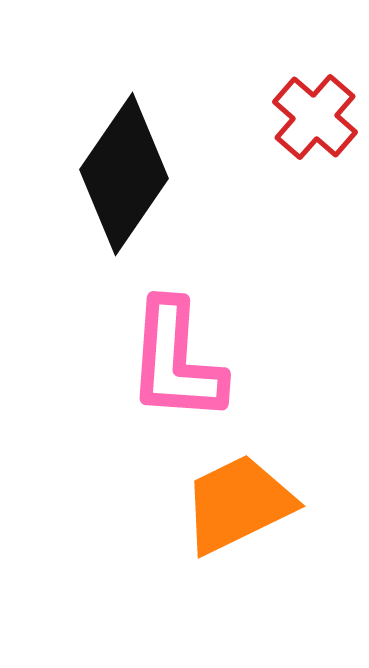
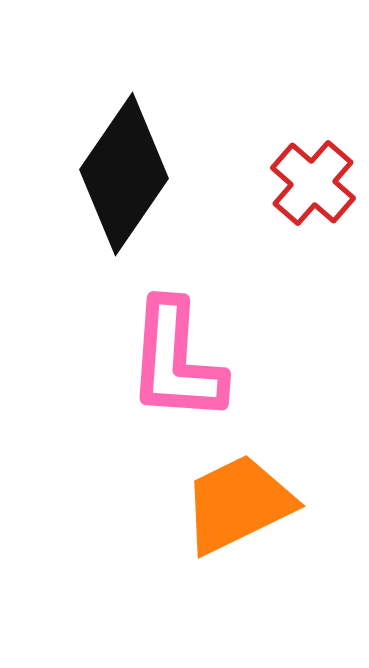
red cross: moved 2 px left, 66 px down
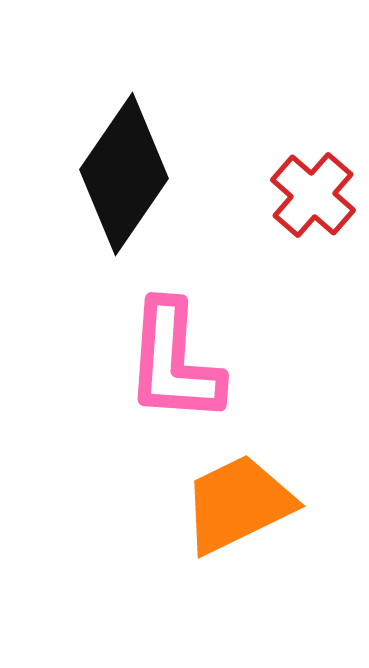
red cross: moved 12 px down
pink L-shape: moved 2 px left, 1 px down
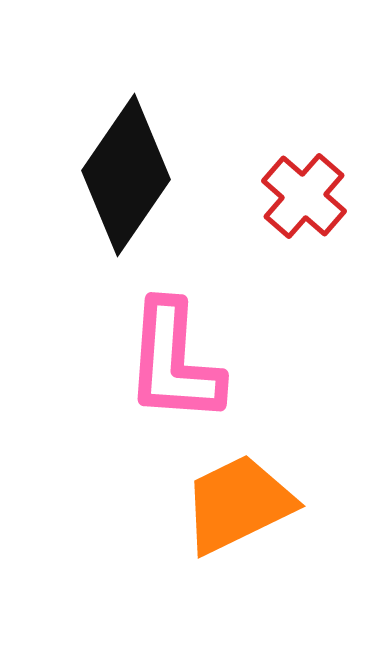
black diamond: moved 2 px right, 1 px down
red cross: moved 9 px left, 1 px down
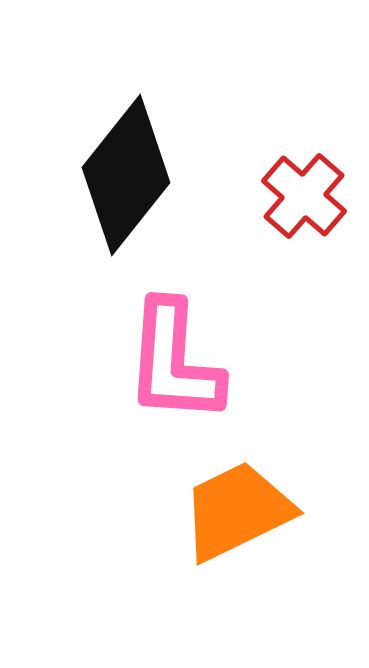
black diamond: rotated 4 degrees clockwise
orange trapezoid: moved 1 px left, 7 px down
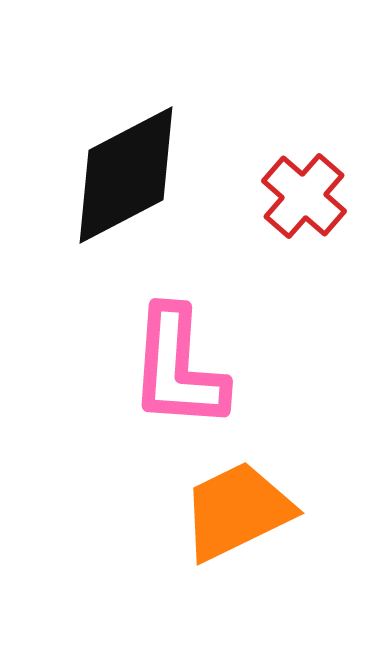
black diamond: rotated 24 degrees clockwise
pink L-shape: moved 4 px right, 6 px down
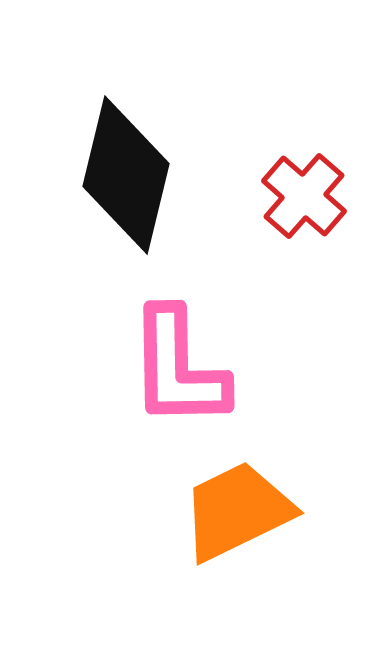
black diamond: rotated 49 degrees counterclockwise
pink L-shape: rotated 5 degrees counterclockwise
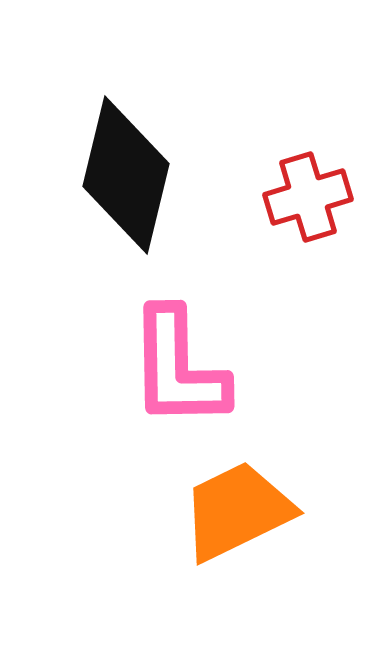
red cross: moved 4 px right, 1 px down; rotated 32 degrees clockwise
